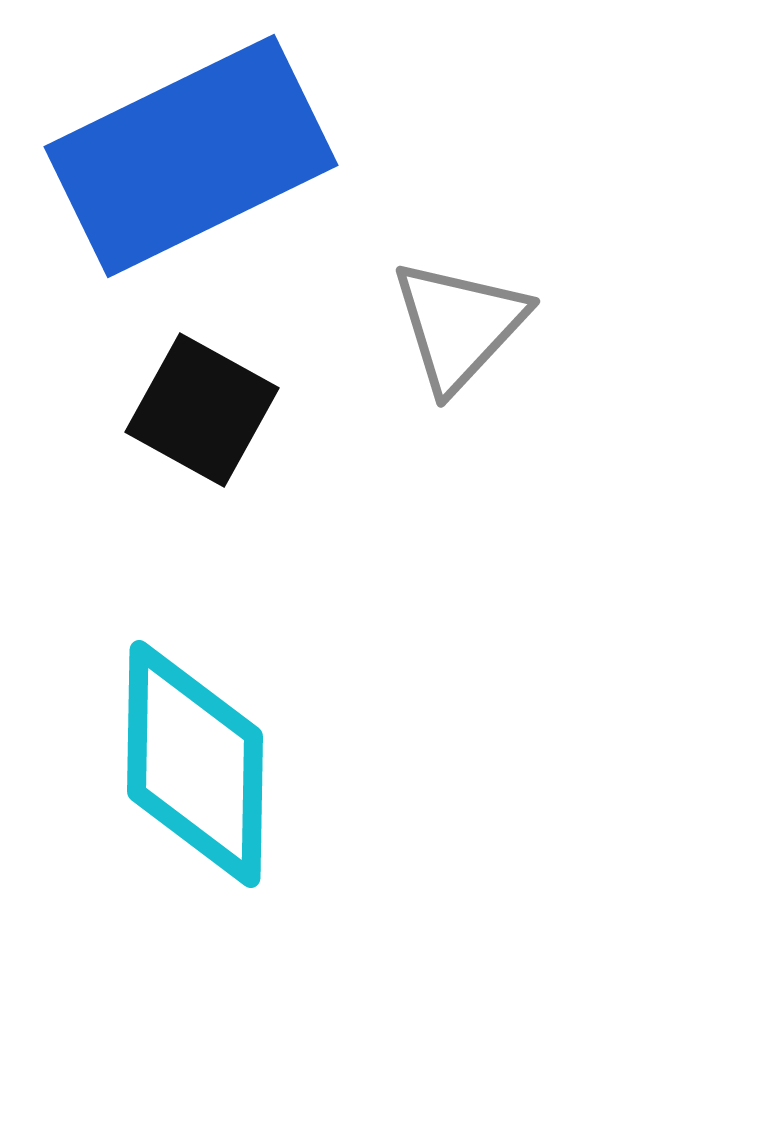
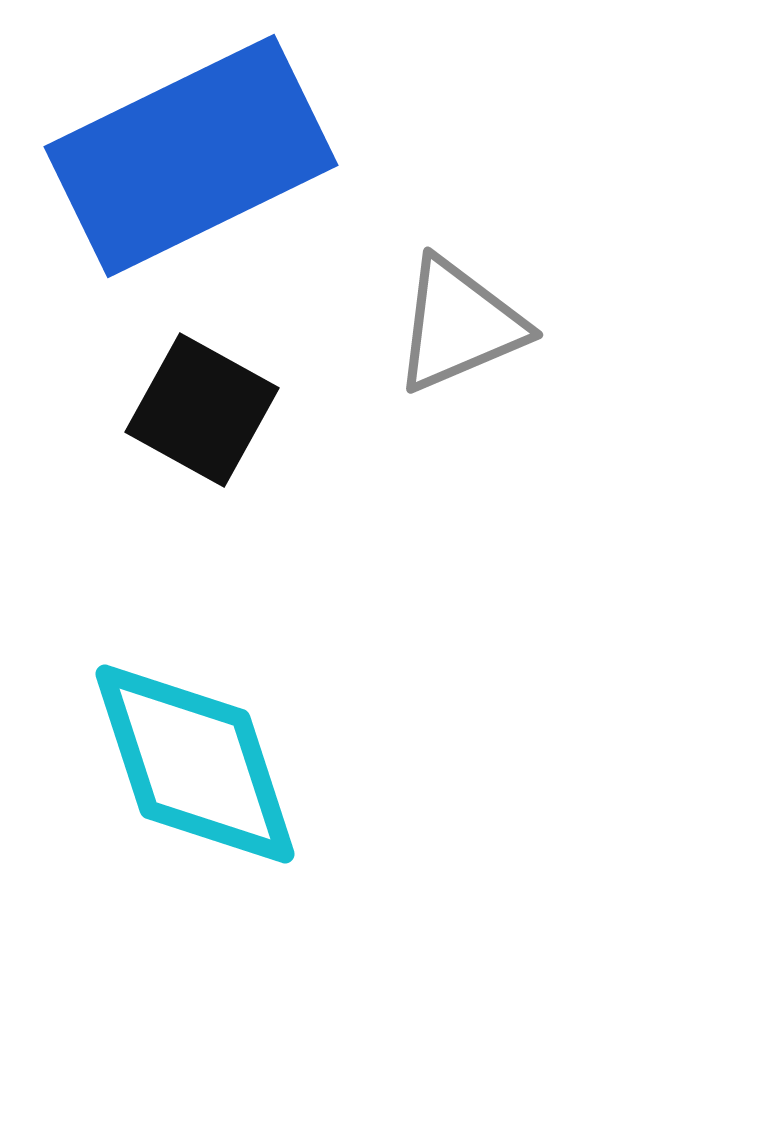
gray triangle: rotated 24 degrees clockwise
cyan diamond: rotated 19 degrees counterclockwise
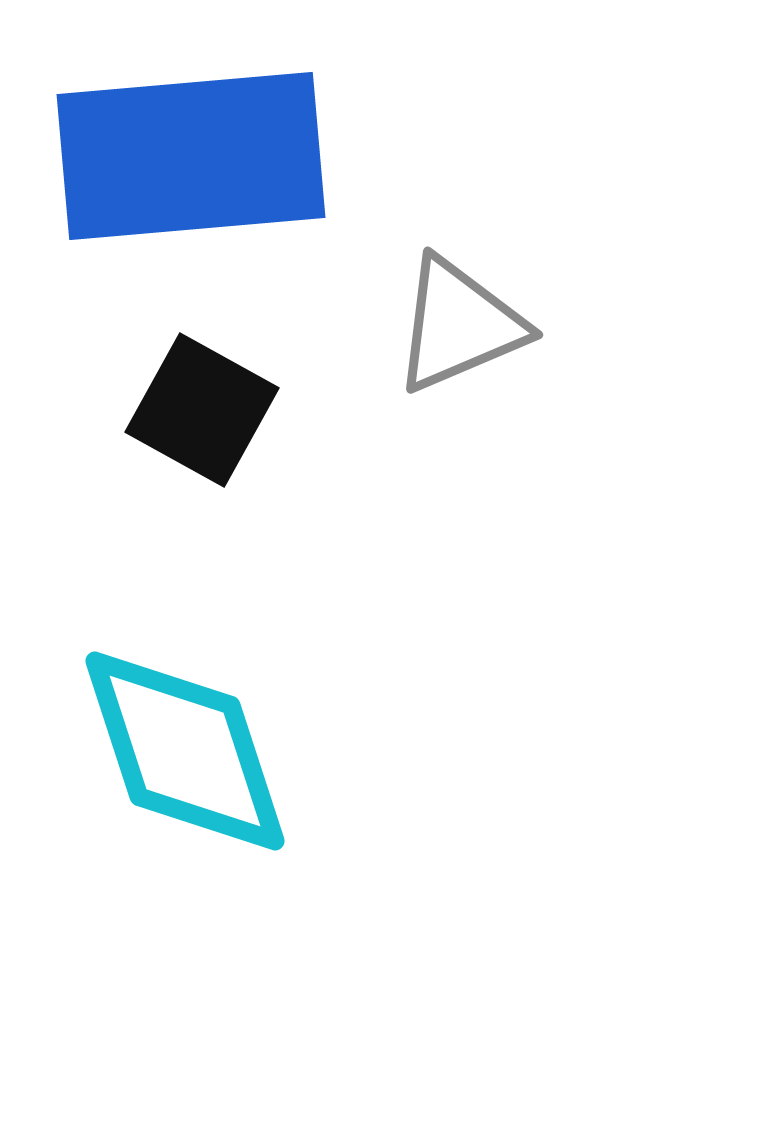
blue rectangle: rotated 21 degrees clockwise
cyan diamond: moved 10 px left, 13 px up
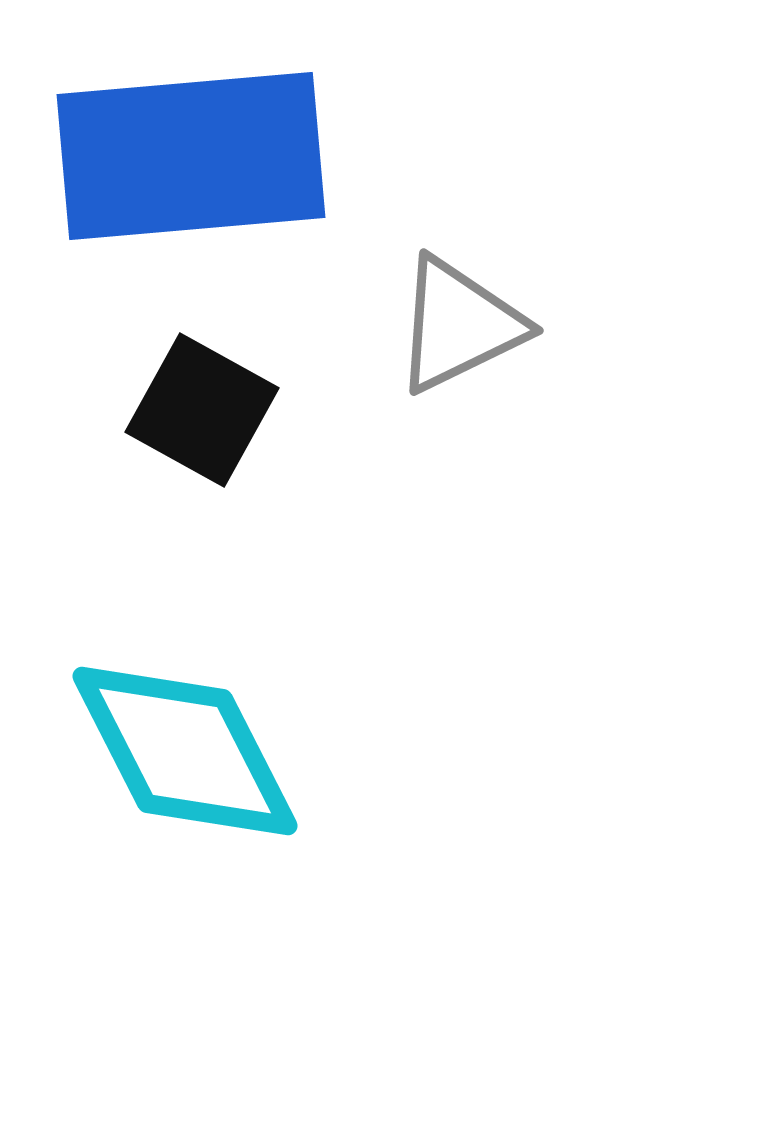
gray triangle: rotated 3 degrees counterclockwise
cyan diamond: rotated 9 degrees counterclockwise
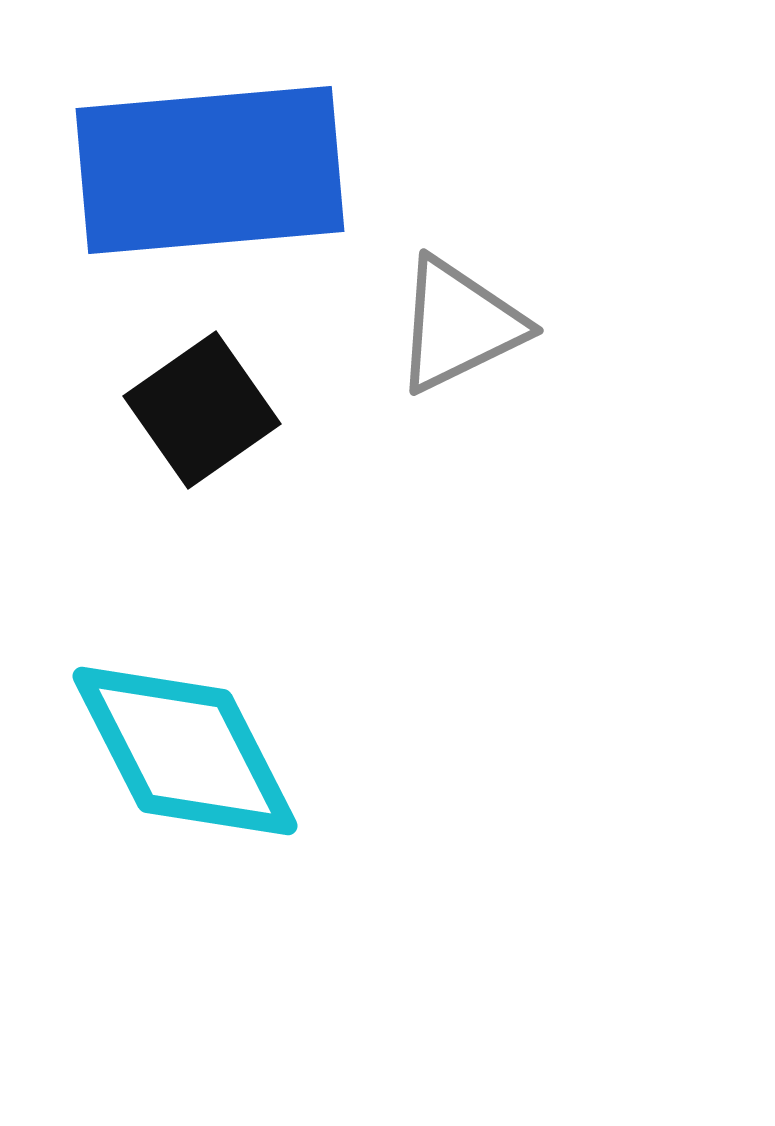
blue rectangle: moved 19 px right, 14 px down
black square: rotated 26 degrees clockwise
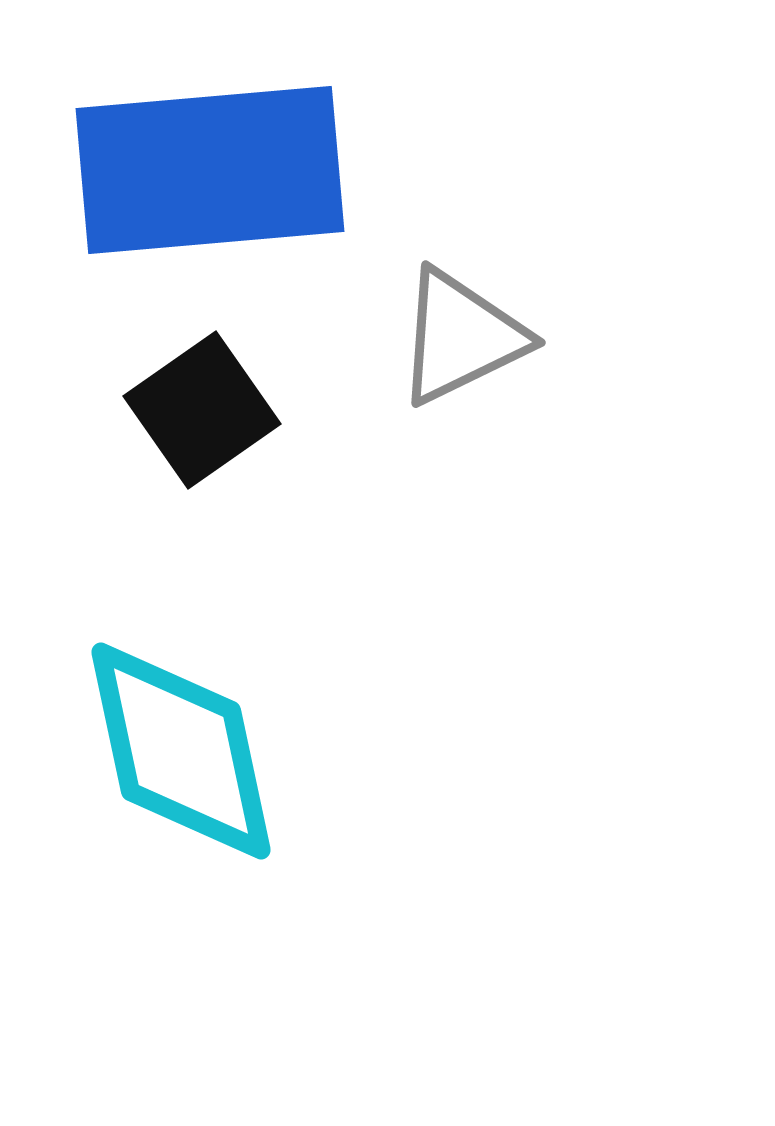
gray triangle: moved 2 px right, 12 px down
cyan diamond: moved 4 px left; rotated 15 degrees clockwise
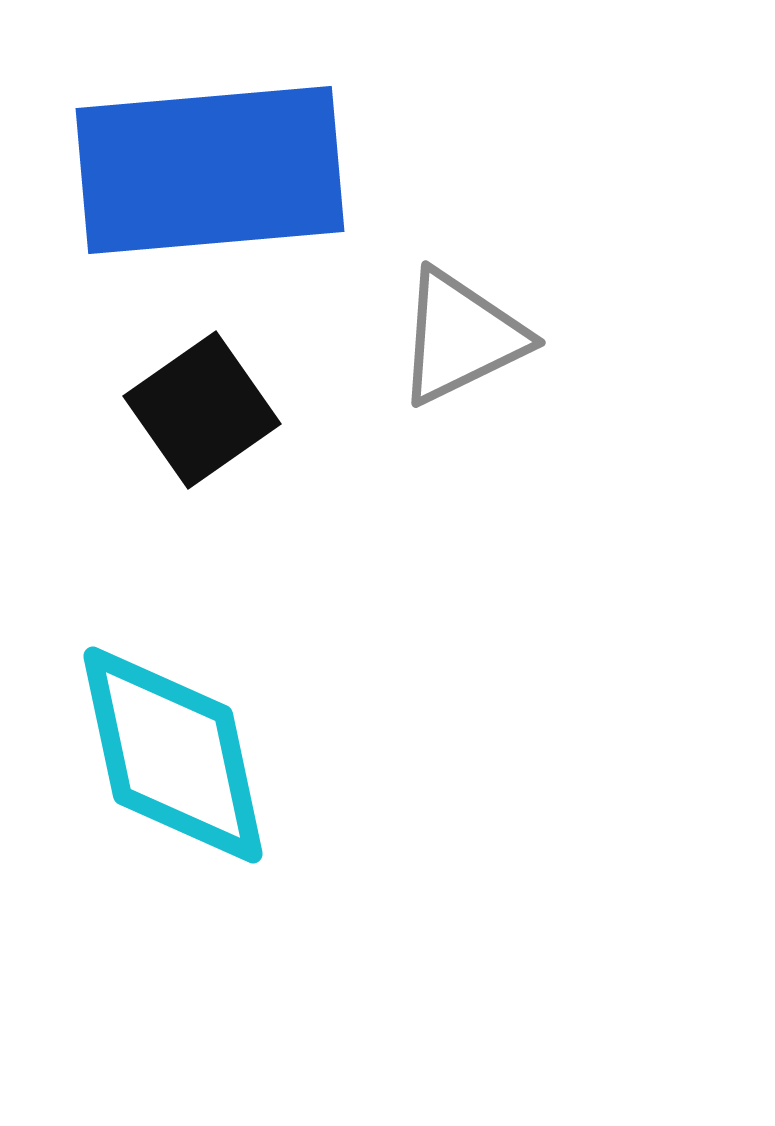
cyan diamond: moved 8 px left, 4 px down
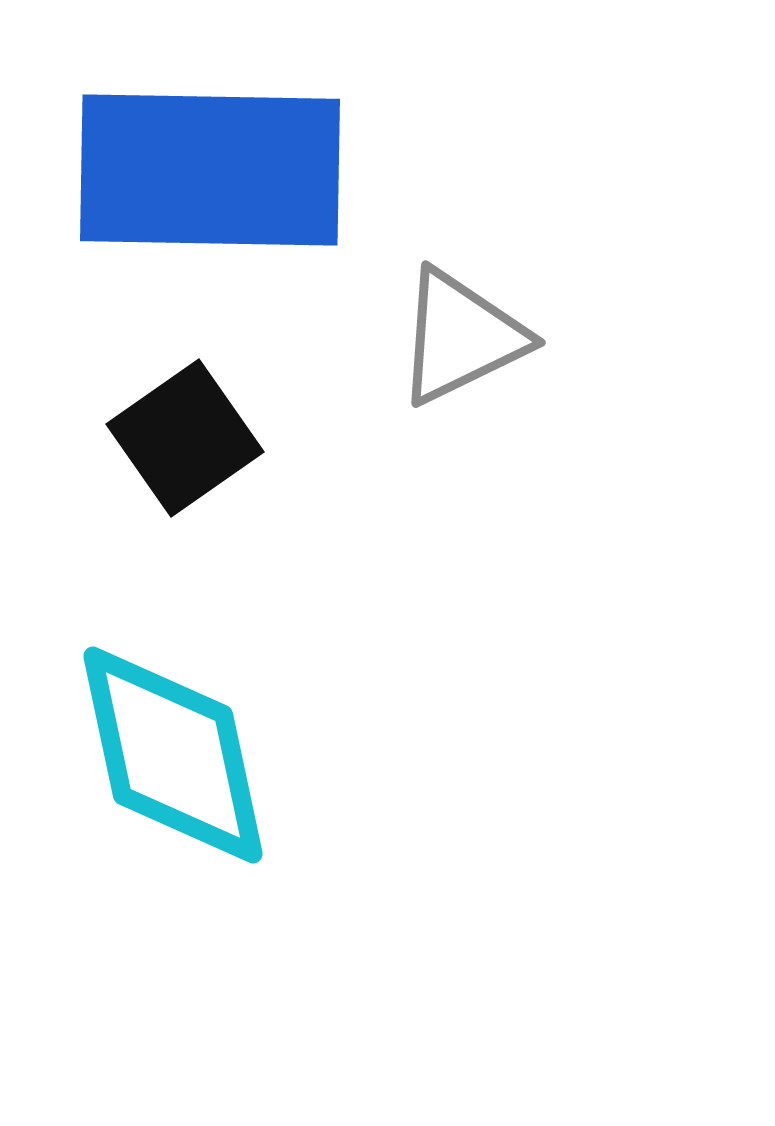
blue rectangle: rotated 6 degrees clockwise
black square: moved 17 px left, 28 px down
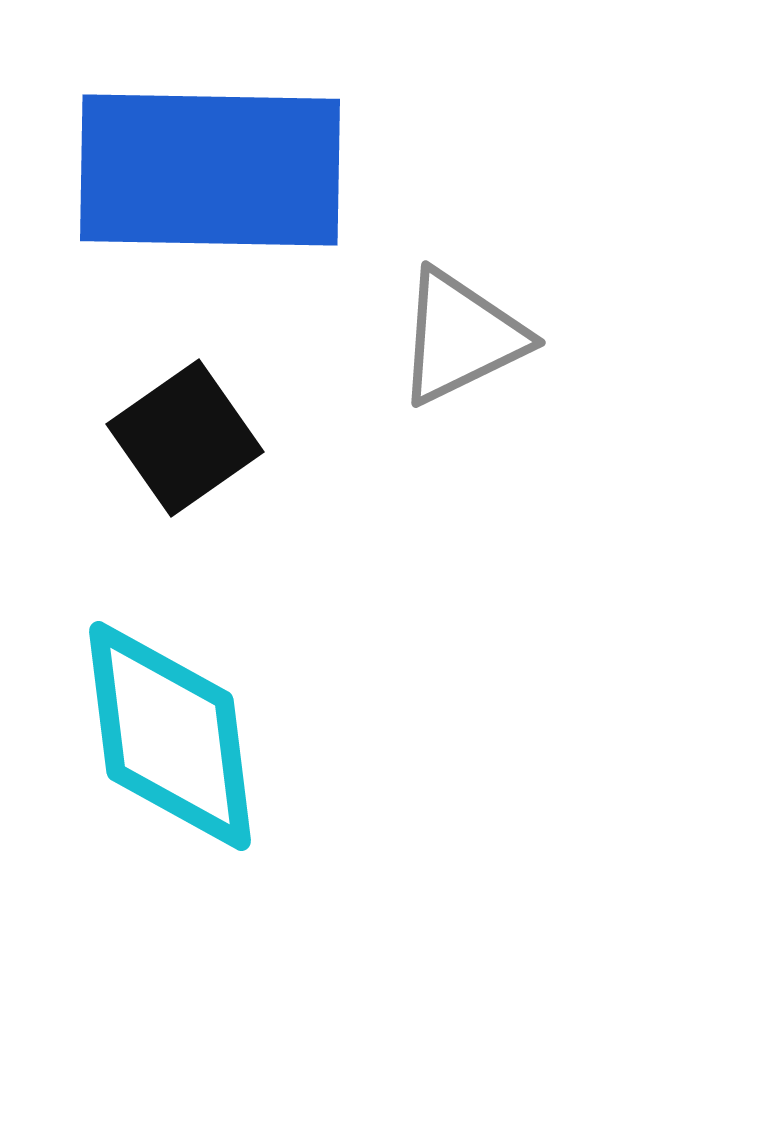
cyan diamond: moved 3 px left, 19 px up; rotated 5 degrees clockwise
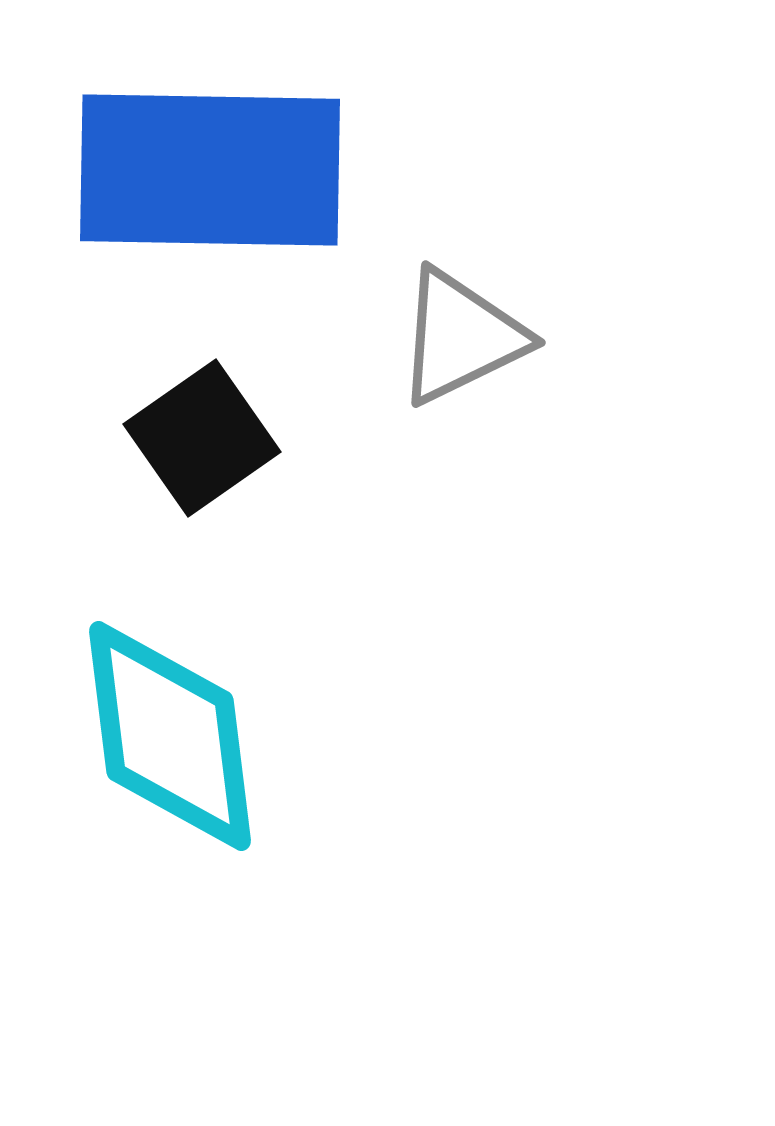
black square: moved 17 px right
